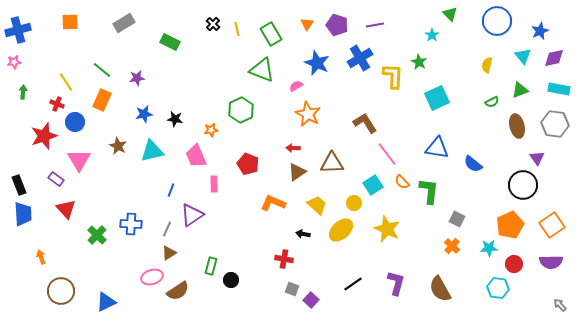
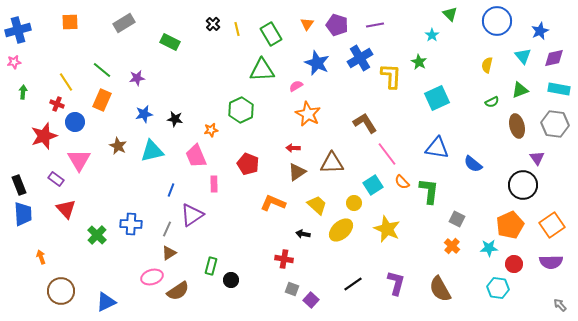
green triangle at (262, 70): rotated 24 degrees counterclockwise
yellow L-shape at (393, 76): moved 2 px left
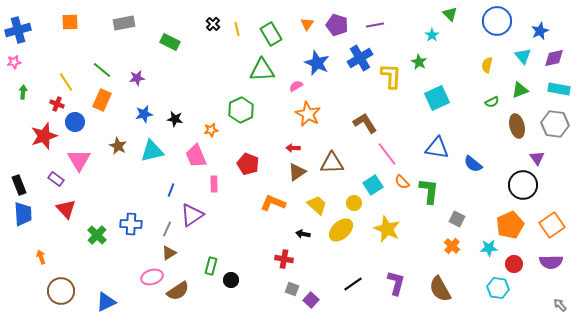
gray rectangle at (124, 23): rotated 20 degrees clockwise
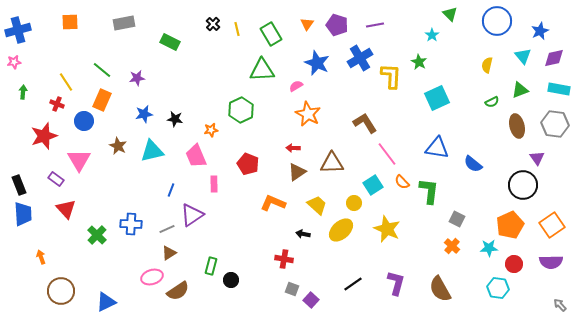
blue circle at (75, 122): moved 9 px right, 1 px up
gray line at (167, 229): rotated 42 degrees clockwise
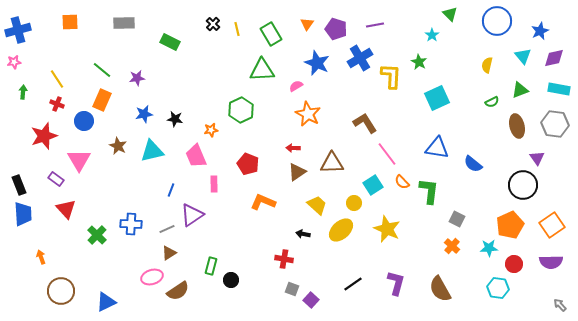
gray rectangle at (124, 23): rotated 10 degrees clockwise
purple pentagon at (337, 25): moved 1 px left, 4 px down
yellow line at (66, 82): moved 9 px left, 3 px up
orange L-shape at (273, 203): moved 10 px left, 1 px up
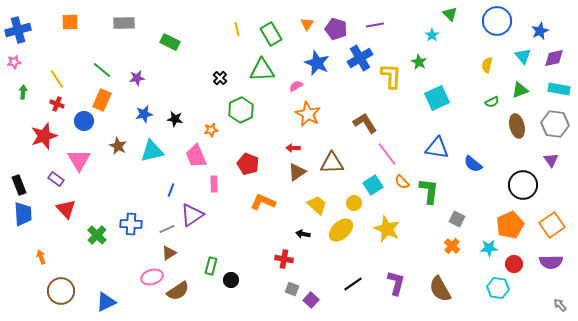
black cross at (213, 24): moved 7 px right, 54 px down
purple triangle at (537, 158): moved 14 px right, 2 px down
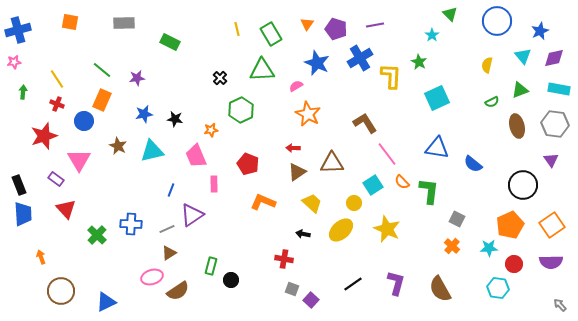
orange square at (70, 22): rotated 12 degrees clockwise
yellow trapezoid at (317, 205): moved 5 px left, 2 px up
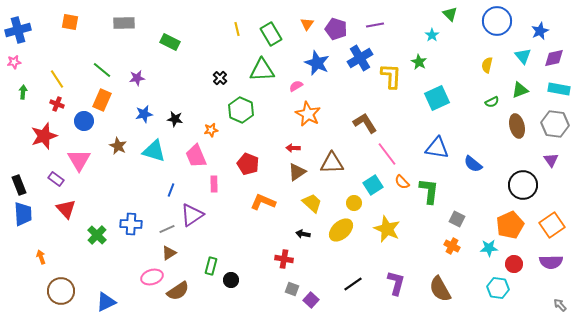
green hexagon at (241, 110): rotated 10 degrees counterclockwise
cyan triangle at (152, 151): moved 2 px right; rotated 30 degrees clockwise
orange cross at (452, 246): rotated 14 degrees counterclockwise
